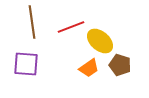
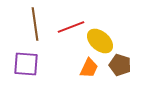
brown line: moved 3 px right, 2 px down
orange trapezoid: rotated 30 degrees counterclockwise
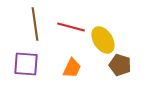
red line: rotated 36 degrees clockwise
yellow ellipse: moved 3 px right, 1 px up; rotated 16 degrees clockwise
orange trapezoid: moved 17 px left
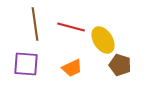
orange trapezoid: rotated 40 degrees clockwise
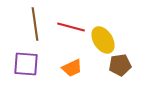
brown pentagon: rotated 25 degrees counterclockwise
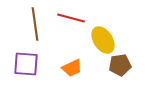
red line: moved 9 px up
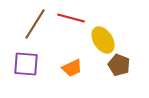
brown line: rotated 40 degrees clockwise
brown pentagon: moved 1 px left; rotated 30 degrees clockwise
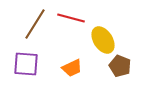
brown pentagon: moved 1 px right, 1 px down
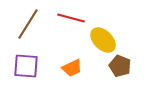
brown line: moved 7 px left
yellow ellipse: rotated 12 degrees counterclockwise
purple square: moved 2 px down
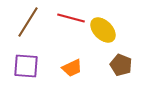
brown line: moved 2 px up
yellow ellipse: moved 10 px up
brown pentagon: moved 1 px right, 1 px up
